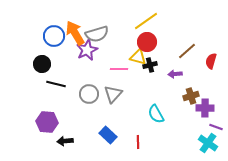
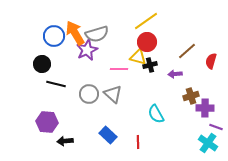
gray triangle: rotated 30 degrees counterclockwise
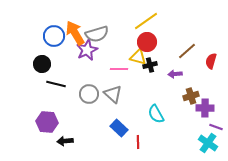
blue rectangle: moved 11 px right, 7 px up
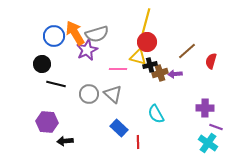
yellow line: rotated 40 degrees counterclockwise
pink line: moved 1 px left
brown cross: moved 31 px left, 23 px up
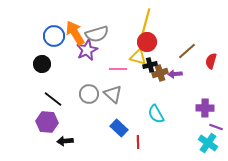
black line: moved 3 px left, 15 px down; rotated 24 degrees clockwise
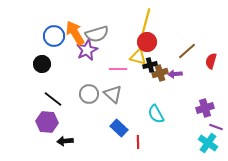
purple cross: rotated 18 degrees counterclockwise
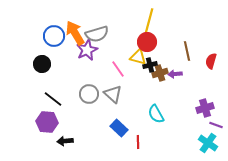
yellow line: moved 3 px right
brown line: rotated 60 degrees counterclockwise
pink line: rotated 54 degrees clockwise
purple line: moved 2 px up
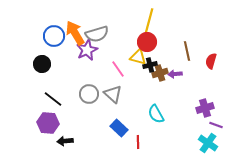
purple hexagon: moved 1 px right, 1 px down
